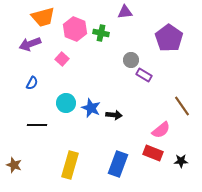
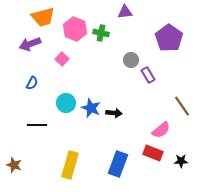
purple rectangle: moved 4 px right; rotated 28 degrees clockwise
black arrow: moved 2 px up
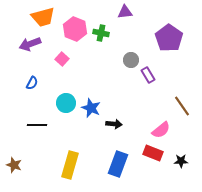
black arrow: moved 11 px down
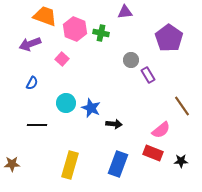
orange trapezoid: moved 2 px right, 1 px up; rotated 145 degrees counterclockwise
brown star: moved 2 px left, 1 px up; rotated 21 degrees counterclockwise
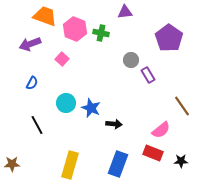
black line: rotated 60 degrees clockwise
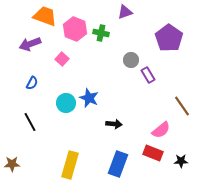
purple triangle: rotated 14 degrees counterclockwise
blue star: moved 2 px left, 10 px up
black line: moved 7 px left, 3 px up
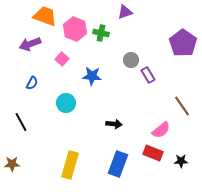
purple pentagon: moved 14 px right, 5 px down
blue star: moved 3 px right, 22 px up; rotated 18 degrees counterclockwise
black line: moved 9 px left
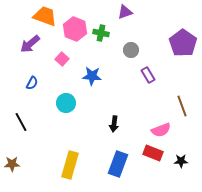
purple arrow: rotated 20 degrees counterclockwise
gray circle: moved 10 px up
brown line: rotated 15 degrees clockwise
black arrow: rotated 91 degrees clockwise
pink semicircle: rotated 18 degrees clockwise
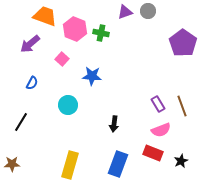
gray circle: moved 17 px right, 39 px up
purple rectangle: moved 10 px right, 29 px down
cyan circle: moved 2 px right, 2 px down
black line: rotated 60 degrees clockwise
black star: rotated 24 degrees counterclockwise
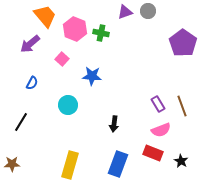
orange trapezoid: rotated 30 degrees clockwise
black star: rotated 16 degrees counterclockwise
